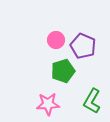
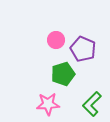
purple pentagon: moved 3 px down
green pentagon: moved 3 px down
green L-shape: moved 3 px down; rotated 15 degrees clockwise
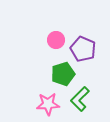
green L-shape: moved 12 px left, 5 px up
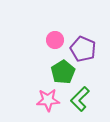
pink circle: moved 1 px left
green pentagon: moved 2 px up; rotated 15 degrees counterclockwise
pink star: moved 4 px up
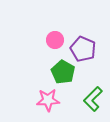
green pentagon: rotated 10 degrees counterclockwise
green L-shape: moved 13 px right
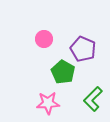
pink circle: moved 11 px left, 1 px up
pink star: moved 3 px down
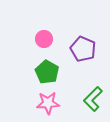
green pentagon: moved 16 px left
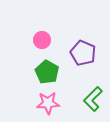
pink circle: moved 2 px left, 1 px down
purple pentagon: moved 4 px down
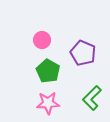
green pentagon: moved 1 px right, 1 px up
green L-shape: moved 1 px left, 1 px up
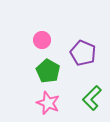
pink star: rotated 25 degrees clockwise
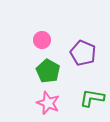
green L-shape: rotated 55 degrees clockwise
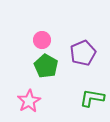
purple pentagon: rotated 25 degrees clockwise
green pentagon: moved 2 px left, 5 px up
pink star: moved 19 px left, 2 px up; rotated 20 degrees clockwise
